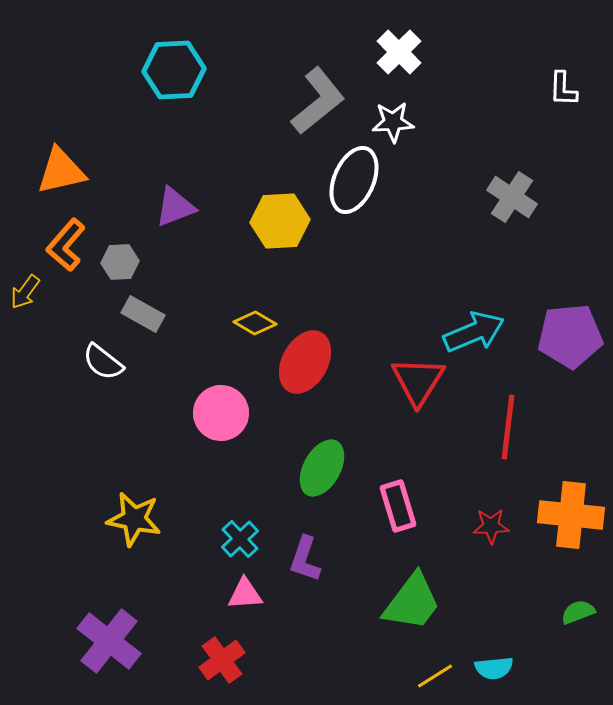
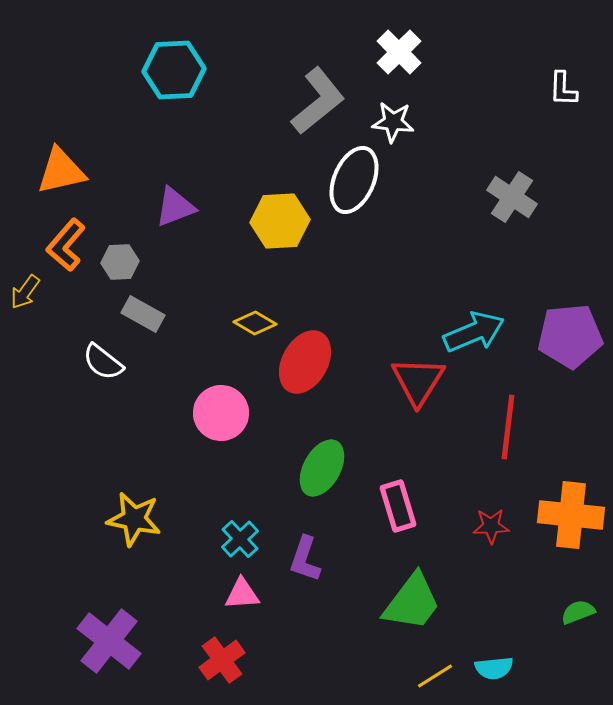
white star: rotated 9 degrees clockwise
pink triangle: moved 3 px left
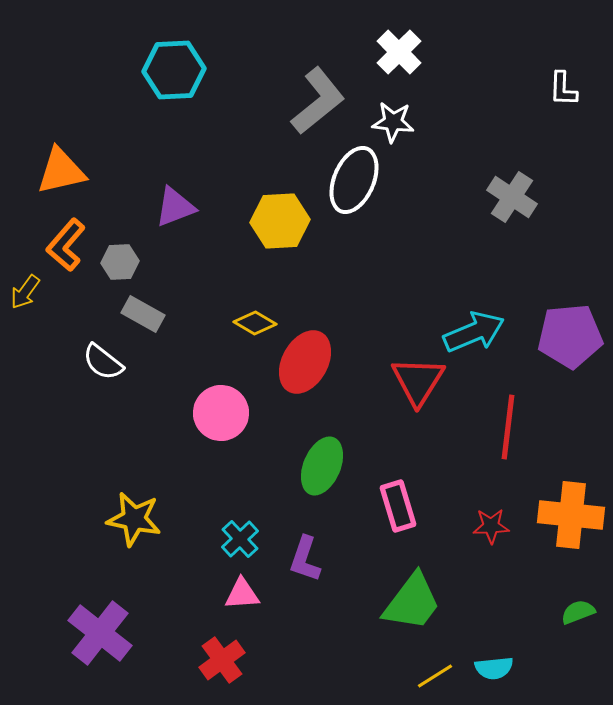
green ellipse: moved 2 px up; rotated 6 degrees counterclockwise
purple cross: moved 9 px left, 8 px up
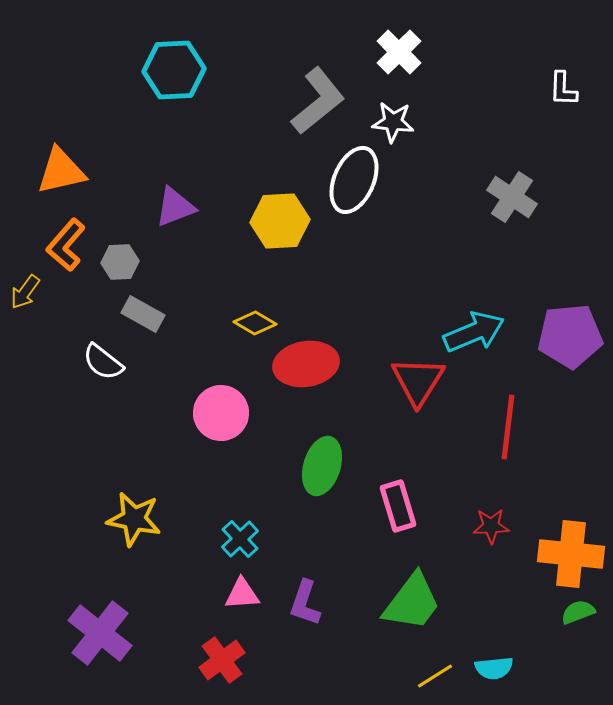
red ellipse: moved 1 px right, 2 px down; rotated 52 degrees clockwise
green ellipse: rotated 6 degrees counterclockwise
orange cross: moved 39 px down
purple L-shape: moved 44 px down
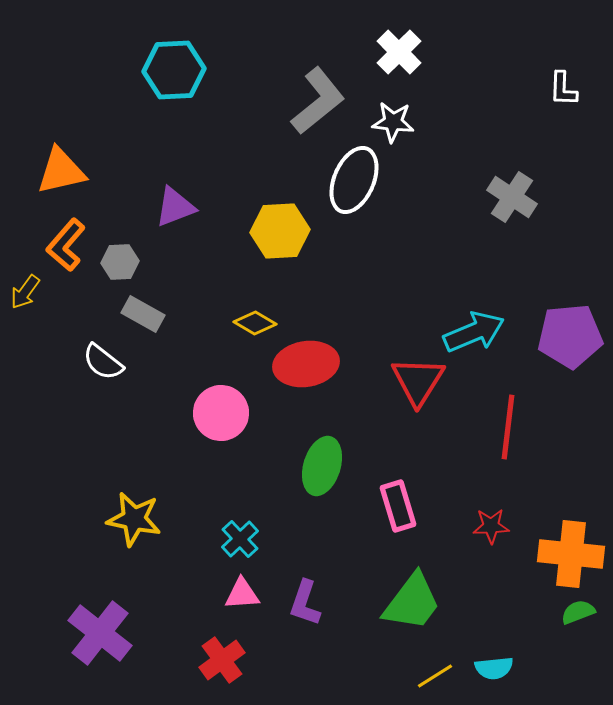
yellow hexagon: moved 10 px down
